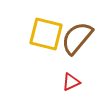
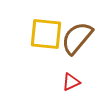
yellow square: rotated 8 degrees counterclockwise
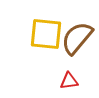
red triangle: moved 2 px left, 1 px up; rotated 18 degrees clockwise
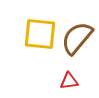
yellow square: moved 6 px left
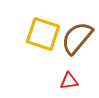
yellow square: moved 3 px right; rotated 12 degrees clockwise
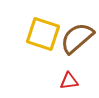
brown semicircle: rotated 9 degrees clockwise
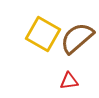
yellow square: rotated 12 degrees clockwise
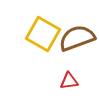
brown semicircle: rotated 21 degrees clockwise
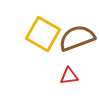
red triangle: moved 5 px up
